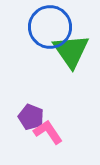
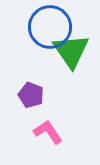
purple pentagon: moved 22 px up
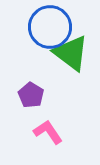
green triangle: moved 2 px down; rotated 18 degrees counterclockwise
purple pentagon: rotated 10 degrees clockwise
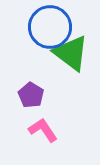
pink L-shape: moved 5 px left, 2 px up
